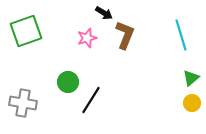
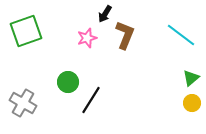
black arrow: moved 1 px right, 1 px down; rotated 90 degrees clockwise
cyan line: rotated 36 degrees counterclockwise
gray cross: rotated 20 degrees clockwise
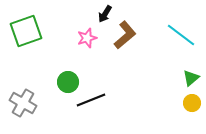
brown L-shape: rotated 28 degrees clockwise
black line: rotated 36 degrees clockwise
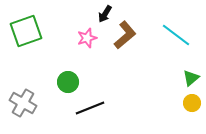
cyan line: moved 5 px left
black line: moved 1 px left, 8 px down
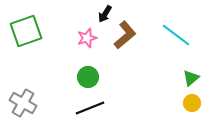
green circle: moved 20 px right, 5 px up
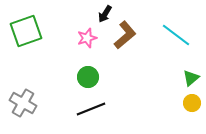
black line: moved 1 px right, 1 px down
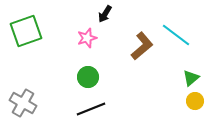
brown L-shape: moved 17 px right, 11 px down
yellow circle: moved 3 px right, 2 px up
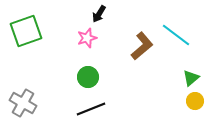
black arrow: moved 6 px left
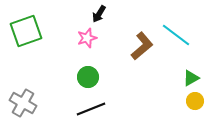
green triangle: rotated 12 degrees clockwise
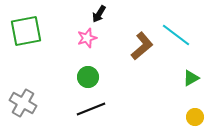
green square: rotated 8 degrees clockwise
yellow circle: moved 16 px down
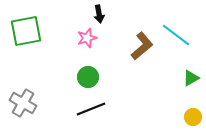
black arrow: rotated 42 degrees counterclockwise
yellow circle: moved 2 px left
